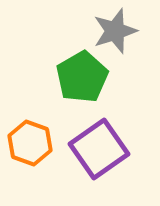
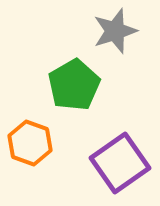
green pentagon: moved 8 px left, 8 px down
purple square: moved 21 px right, 14 px down
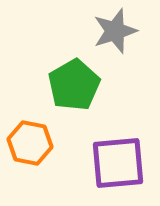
orange hexagon: rotated 9 degrees counterclockwise
purple square: moved 2 px left; rotated 30 degrees clockwise
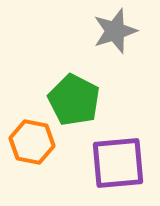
green pentagon: moved 15 px down; rotated 15 degrees counterclockwise
orange hexagon: moved 2 px right, 1 px up
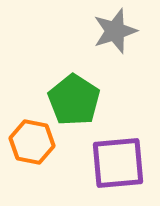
green pentagon: rotated 6 degrees clockwise
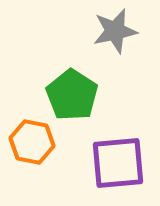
gray star: rotated 6 degrees clockwise
green pentagon: moved 2 px left, 5 px up
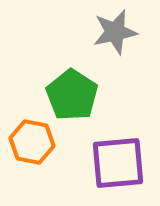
gray star: moved 1 px down
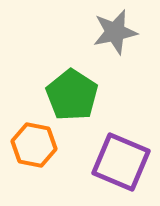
orange hexagon: moved 2 px right, 3 px down
purple square: moved 3 px right, 1 px up; rotated 28 degrees clockwise
